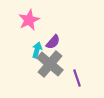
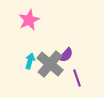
purple semicircle: moved 13 px right, 13 px down
cyan arrow: moved 7 px left, 11 px down
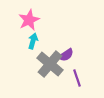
purple semicircle: rotated 14 degrees clockwise
cyan arrow: moved 3 px right, 20 px up
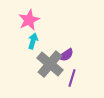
purple line: moved 5 px left; rotated 36 degrees clockwise
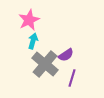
gray cross: moved 5 px left
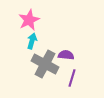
cyan arrow: moved 1 px left
purple semicircle: rotated 140 degrees counterclockwise
gray cross: rotated 12 degrees counterclockwise
